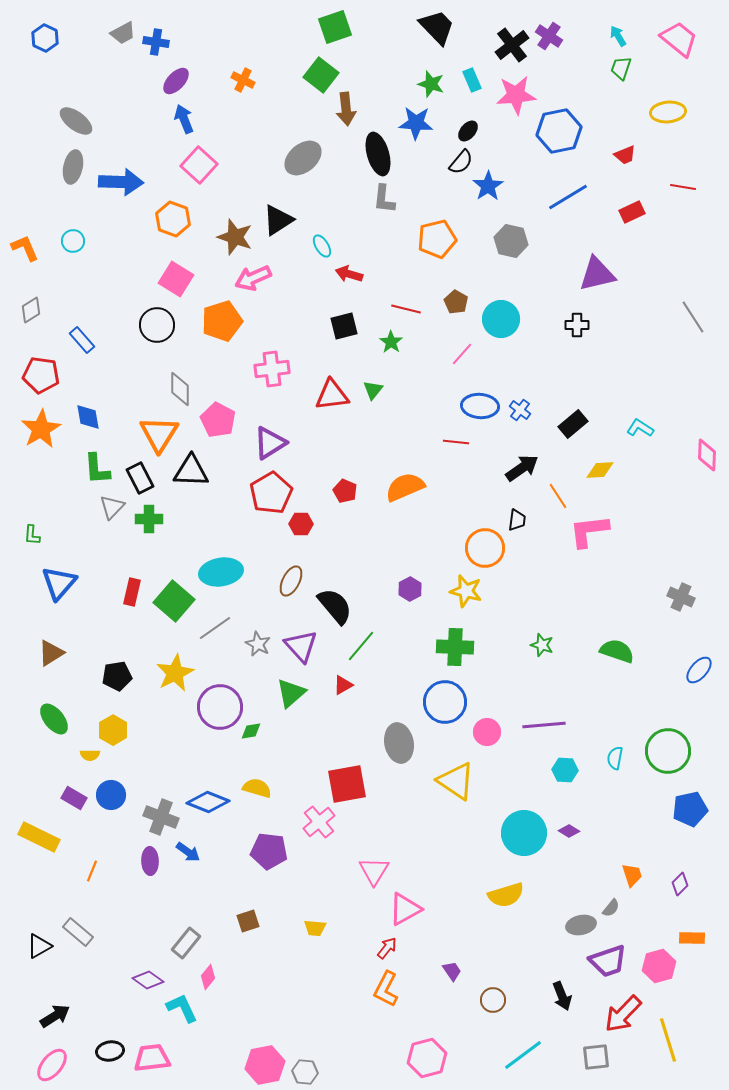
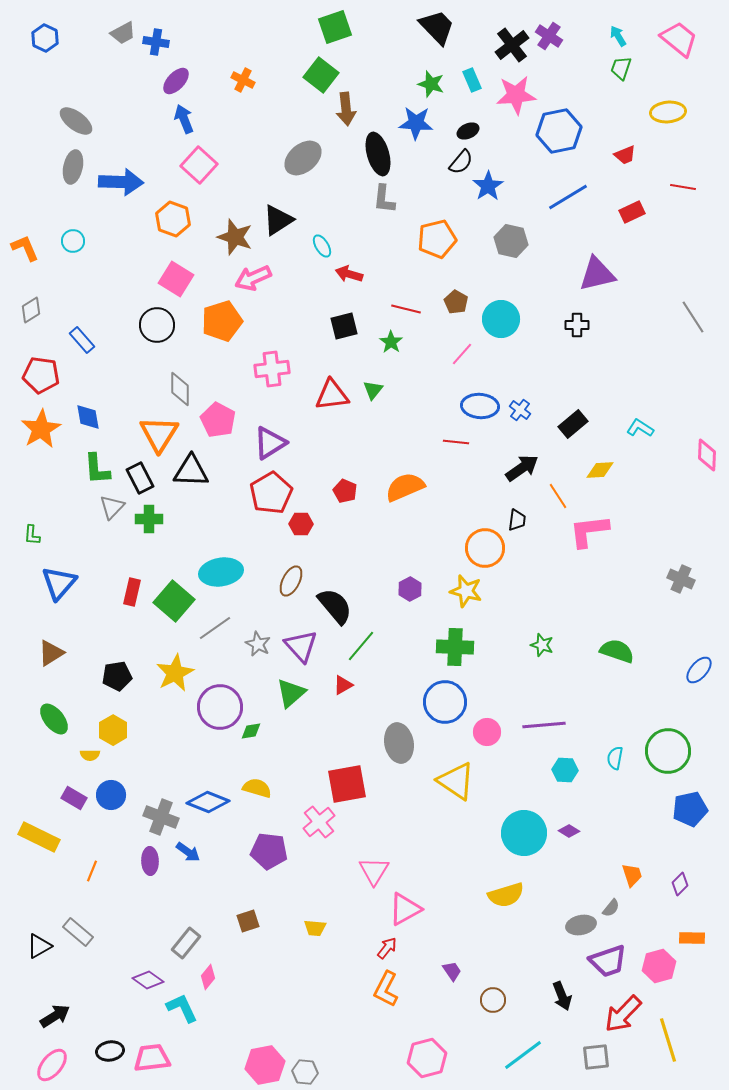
black ellipse at (468, 131): rotated 25 degrees clockwise
gray cross at (681, 597): moved 18 px up
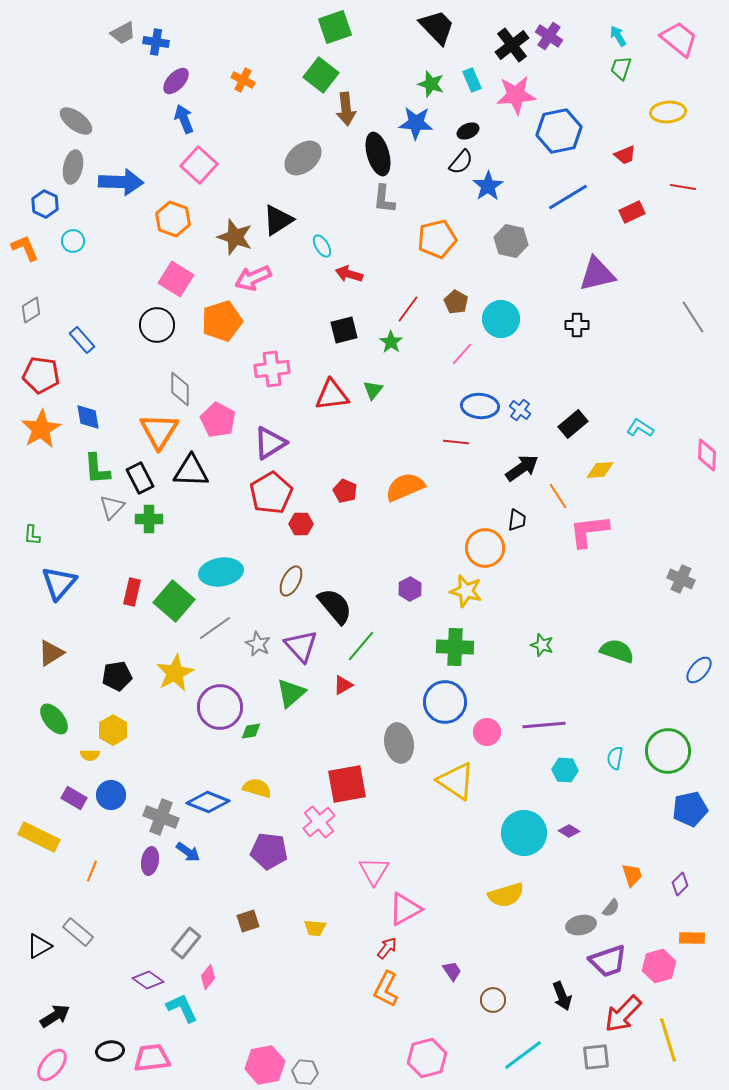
blue hexagon at (45, 38): moved 166 px down
red line at (406, 309): moved 2 px right; rotated 68 degrees counterclockwise
black square at (344, 326): moved 4 px down
orange triangle at (159, 434): moved 3 px up
purple ellipse at (150, 861): rotated 12 degrees clockwise
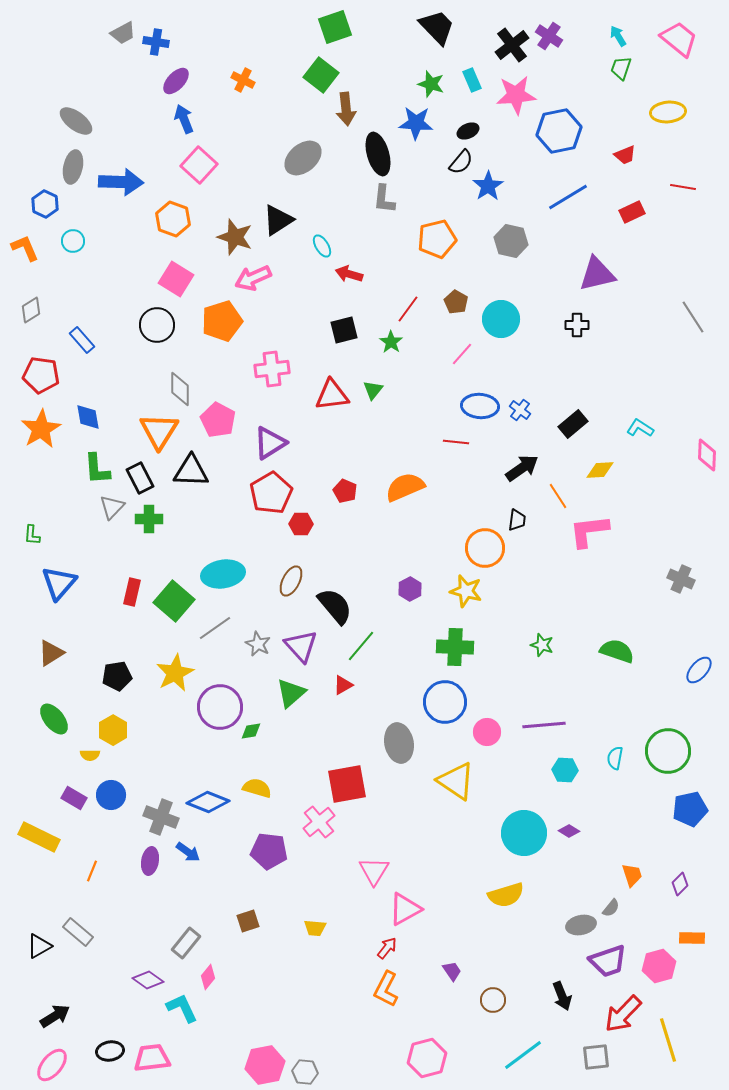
cyan ellipse at (221, 572): moved 2 px right, 2 px down
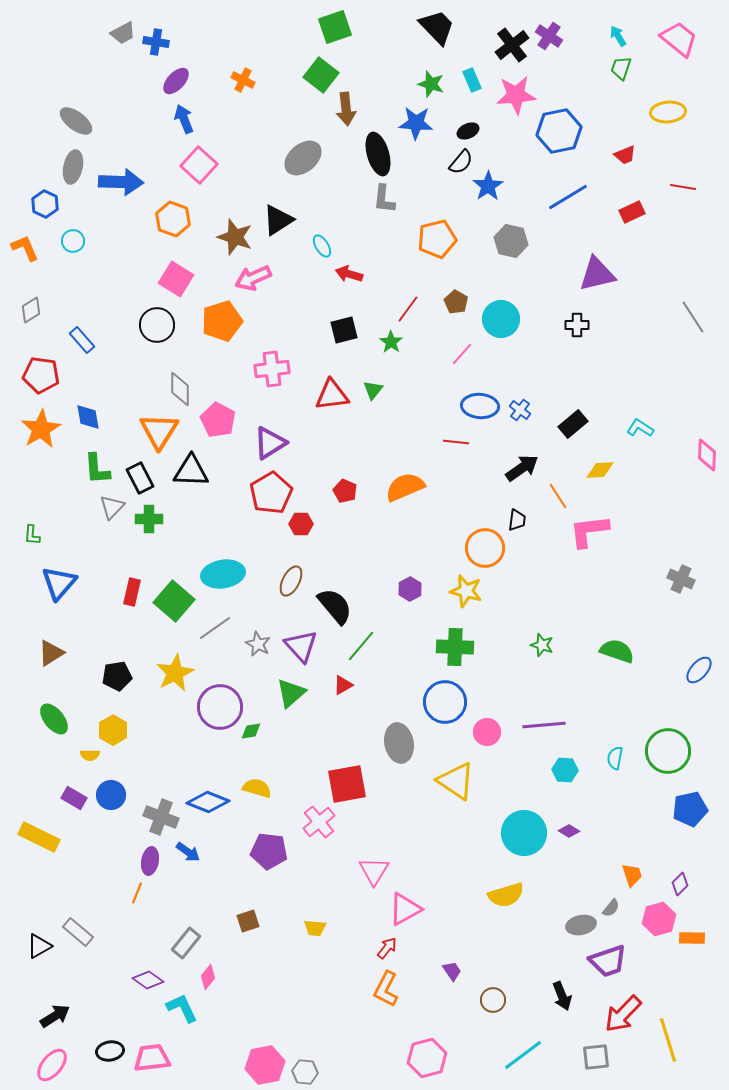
orange line at (92, 871): moved 45 px right, 22 px down
pink hexagon at (659, 966): moved 47 px up
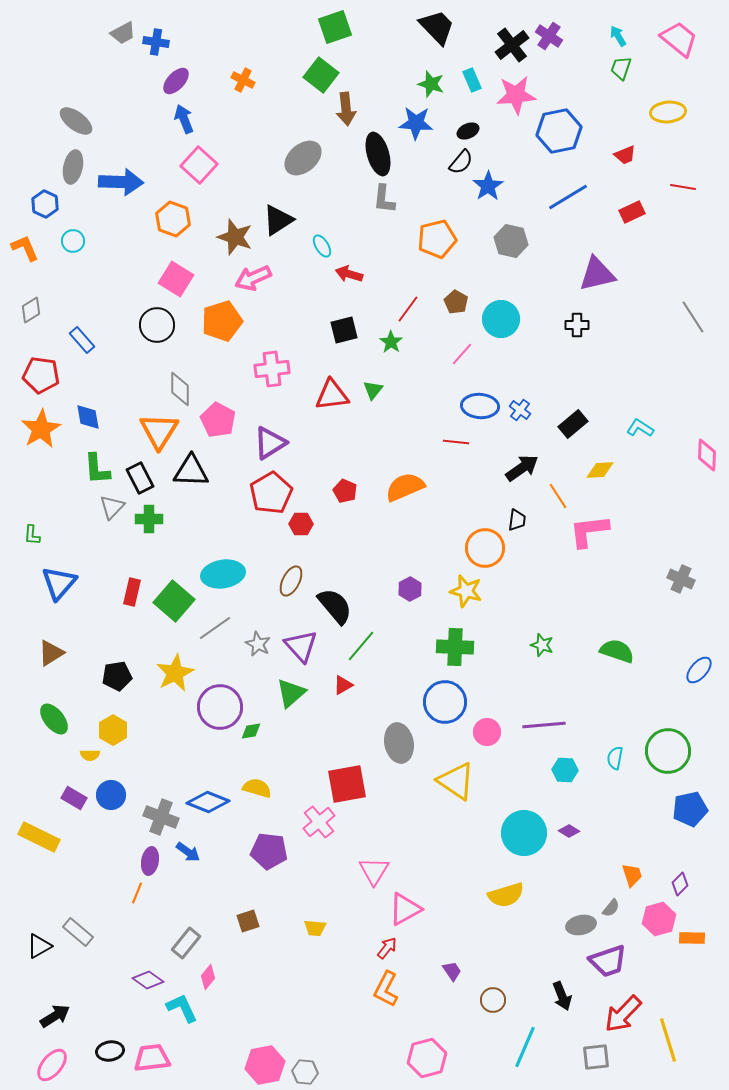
cyan line at (523, 1055): moved 2 px right, 8 px up; rotated 30 degrees counterclockwise
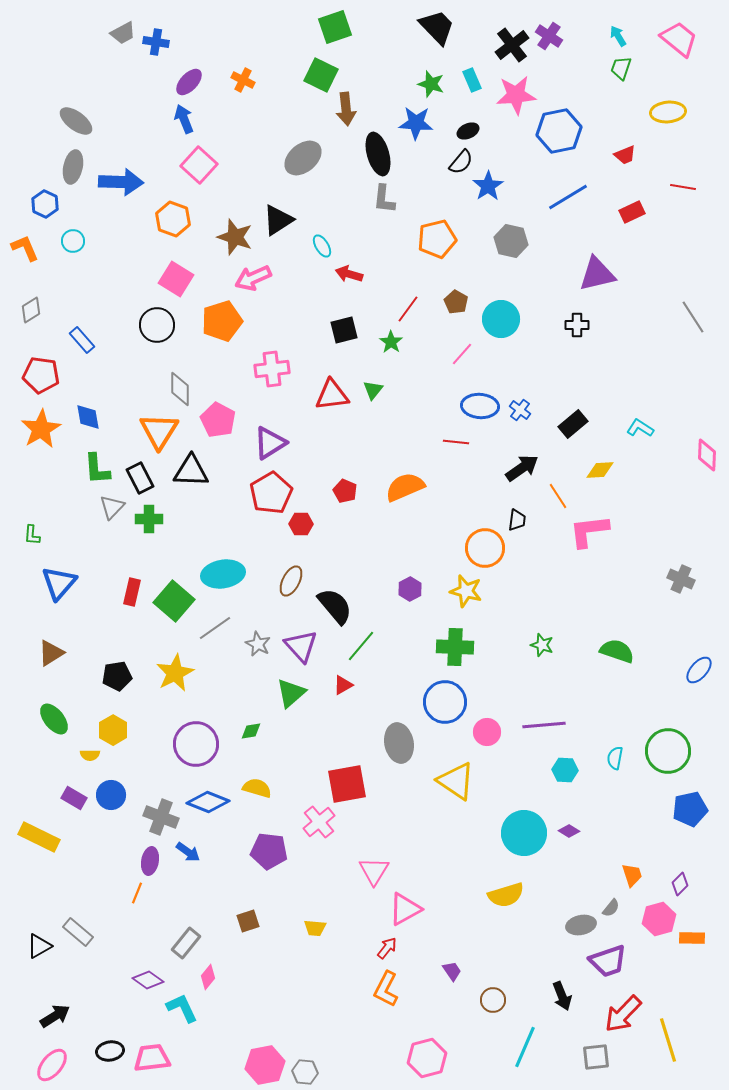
green square at (321, 75): rotated 12 degrees counterclockwise
purple ellipse at (176, 81): moved 13 px right, 1 px down
purple circle at (220, 707): moved 24 px left, 37 px down
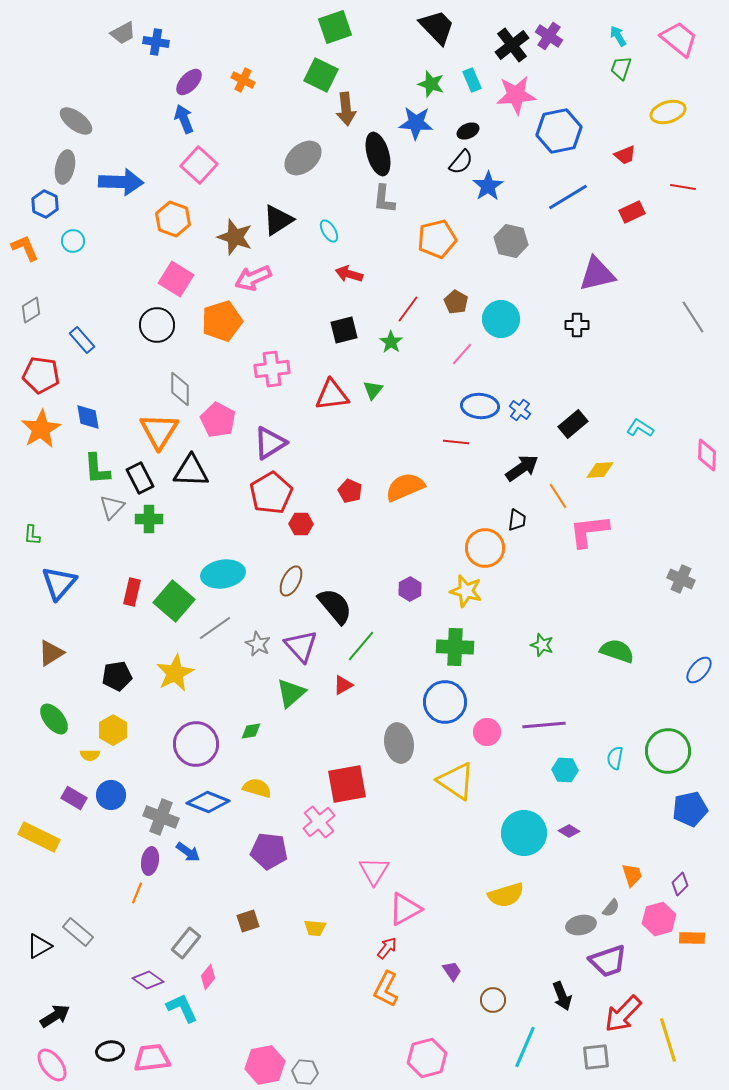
yellow ellipse at (668, 112): rotated 12 degrees counterclockwise
gray ellipse at (73, 167): moved 8 px left
cyan ellipse at (322, 246): moved 7 px right, 15 px up
red pentagon at (345, 491): moved 5 px right
pink ellipse at (52, 1065): rotated 76 degrees counterclockwise
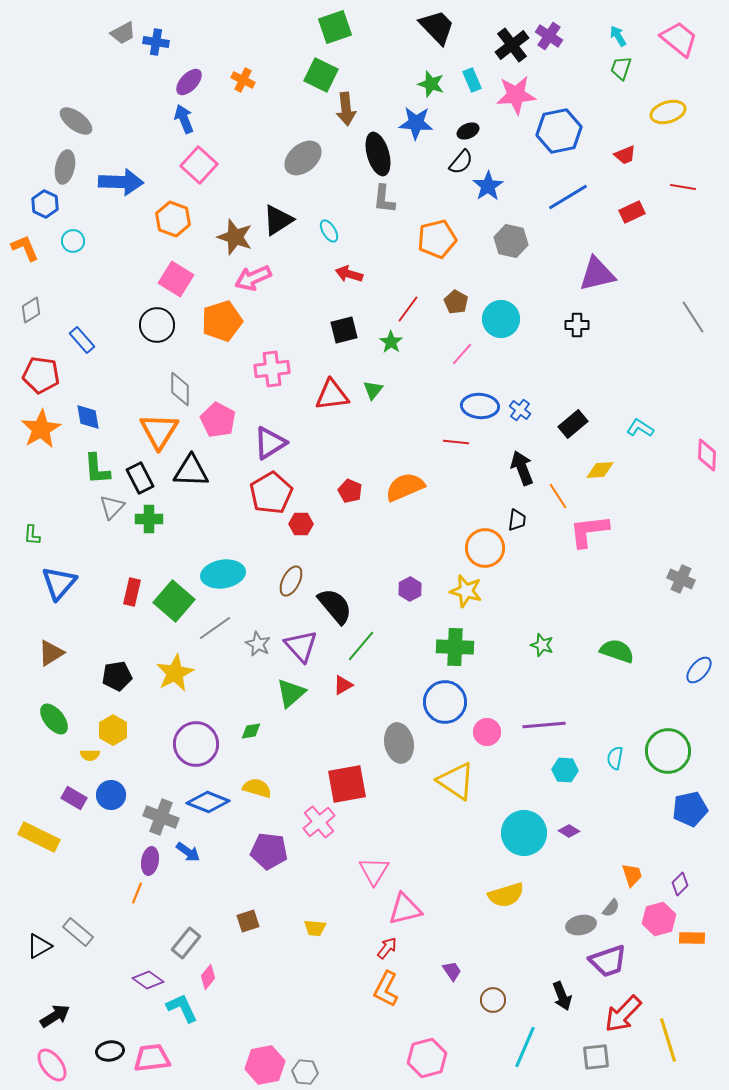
black arrow at (522, 468): rotated 76 degrees counterclockwise
pink triangle at (405, 909): rotated 15 degrees clockwise
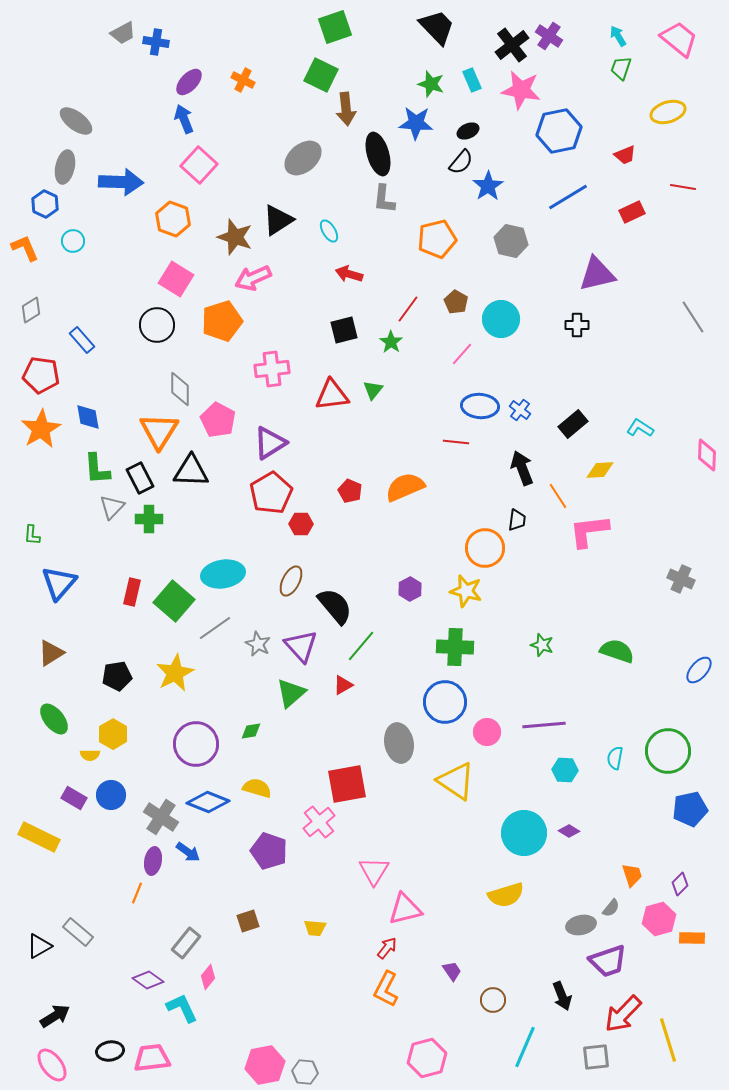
pink star at (516, 95): moved 5 px right, 5 px up; rotated 15 degrees clockwise
yellow hexagon at (113, 730): moved 4 px down
gray cross at (161, 817): rotated 12 degrees clockwise
purple pentagon at (269, 851): rotated 12 degrees clockwise
purple ellipse at (150, 861): moved 3 px right
